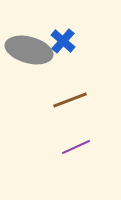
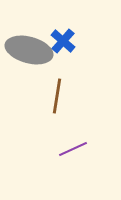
brown line: moved 13 px left, 4 px up; rotated 60 degrees counterclockwise
purple line: moved 3 px left, 2 px down
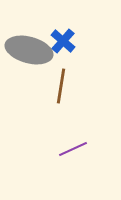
brown line: moved 4 px right, 10 px up
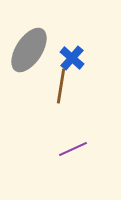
blue cross: moved 9 px right, 17 px down
gray ellipse: rotated 72 degrees counterclockwise
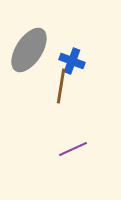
blue cross: moved 3 px down; rotated 20 degrees counterclockwise
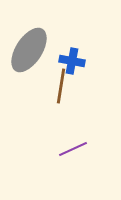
blue cross: rotated 10 degrees counterclockwise
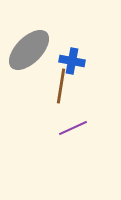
gray ellipse: rotated 12 degrees clockwise
purple line: moved 21 px up
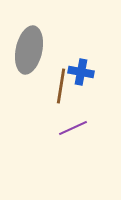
gray ellipse: rotated 33 degrees counterclockwise
blue cross: moved 9 px right, 11 px down
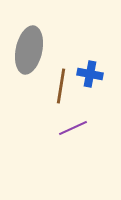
blue cross: moved 9 px right, 2 px down
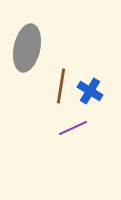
gray ellipse: moved 2 px left, 2 px up
blue cross: moved 17 px down; rotated 20 degrees clockwise
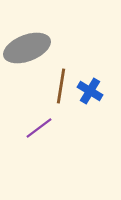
gray ellipse: rotated 57 degrees clockwise
purple line: moved 34 px left; rotated 12 degrees counterclockwise
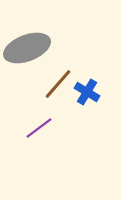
brown line: moved 3 px left, 2 px up; rotated 32 degrees clockwise
blue cross: moved 3 px left, 1 px down
